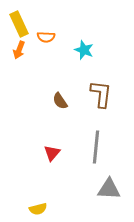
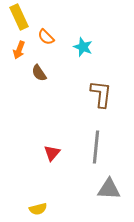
yellow rectangle: moved 7 px up
orange semicircle: rotated 42 degrees clockwise
cyan star: moved 1 px left, 3 px up
brown semicircle: moved 21 px left, 28 px up
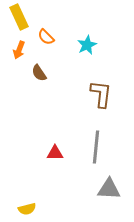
cyan star: moved 4 px right, 2 px up; rotated 24 degrees clockwise
red triangle: moved 3 px right; rotated 48 degrees clockwise
yellow semicircle: moved 11 px left
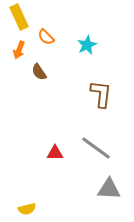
brown semicircle: moved 1 px up
gray line: moved 1 px down; rotated 60 degrees counterclockwise
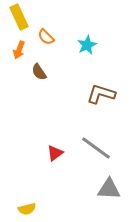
brown L-shape: rotated 80 degrees counterclockwise
red triangle: rotated 36 degrees counterclockwise
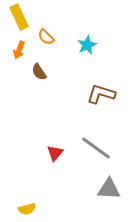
red triangle: rotated 12 degrees counterclockwise
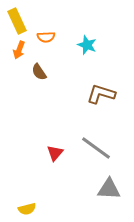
yellow rectangle: moved 2 px left, 4 px down
orange semicircle: rotated 48 degrees counterclockwise
cyan star: rotated 24 degrees counterclockwise
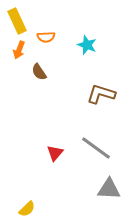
yellow semicircle: rotated 30 degrees counterclockwise
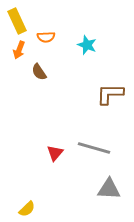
brown L-shape: moved 9 px right; rotated 16 degrees counterclockwise
gray line: moved 2 px left; rotated 20 degrees counterclockwise
